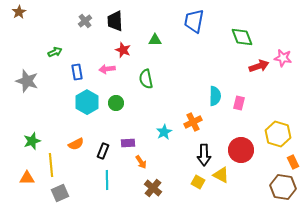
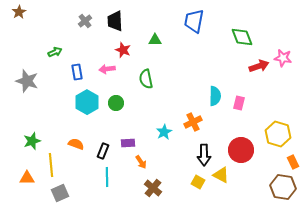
orange semicircle: rotated 133 degrees counterclockwise
cyan line: moved 3 px up
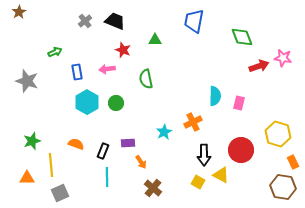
black trapezoid: rotated 115 degrees clockwise
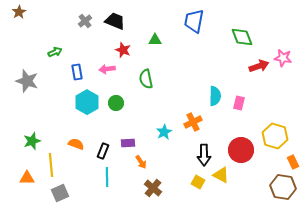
yellow hexagon: moved 3 px left, 2 px down
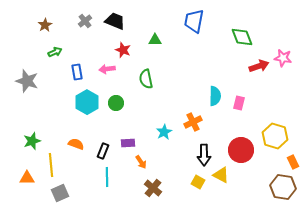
brown star: moved 26 px right, 13 px down
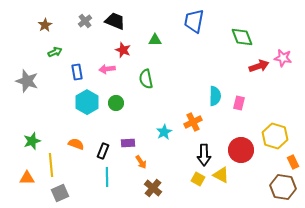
yellow square: moved 3 px up
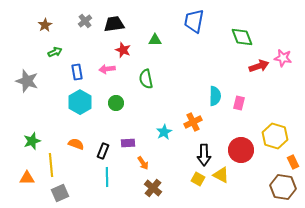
black trapezoid: moved 1 px left, 3 px down; rotated 30 degrees counterclockwise
cyan hexagon: moved 7 px left
orange arrow: moved 2 px right, 1 px down
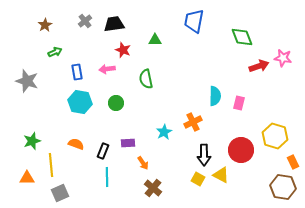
cyan hexagon: rotated 20 degrees counterclockwise
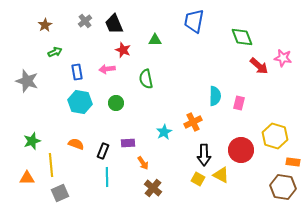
black trapezoid: rotated 105 degrees counterclockwise
red arrow: rotated 60 degrees clockwise
orange rectangle: rotated 56 degrees counterclockwise
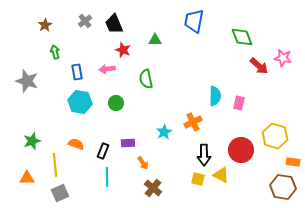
green arrow: rotated 80 degrees counterclockwise
yellow line: moved 4 px right
yellow square: rotated 16 degrees counterclockwise
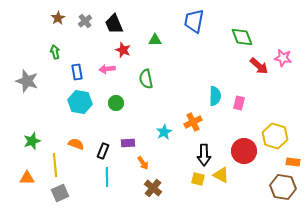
brown star: moved 13 px right, 7 px up
red circle: moved 3 px right, 1 px down
